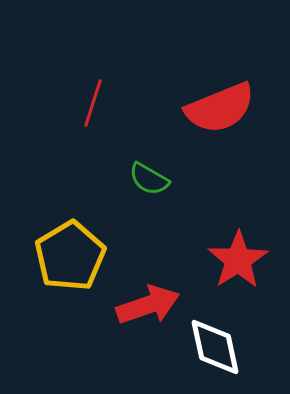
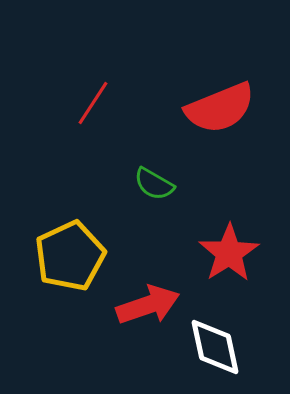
red line: rotated 15 degrees clockwise
green semicircle: moved 5 px right, 5 px down
yellow pentagon: rotated 6 degrees clockwise
red star: moved 9 px left, 7 px up
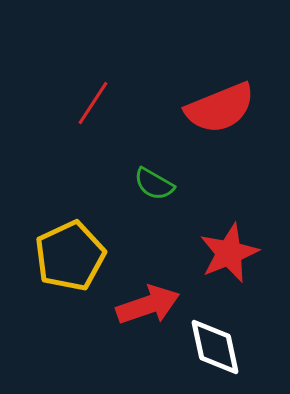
red star: rotated 10 degrees clockwise
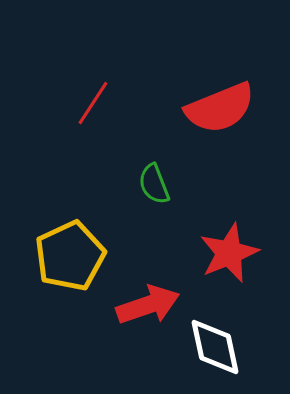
green semicircle: rotated 39 degrees clockwise
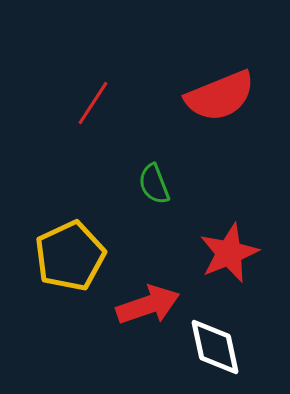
red semicircle: moved 12 px up
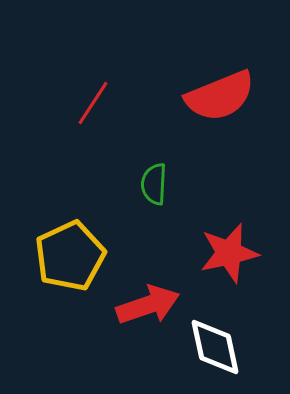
green semicircle: rotated 24 degrees clockwise
red star: rotated 10 degrees clockwise
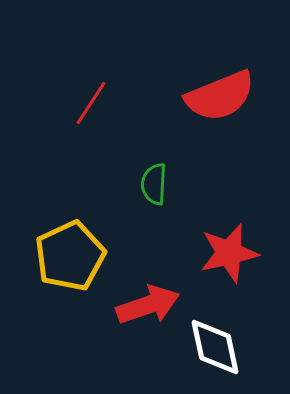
red line: moved 2 px left
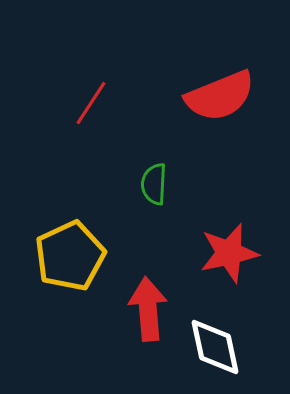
red arrow: moved 4 px down; rotated 76 degrees counterclockwise
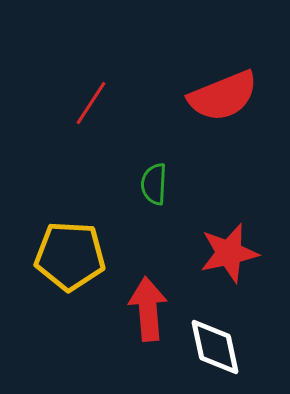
red semicircle: moved 3 px right
yellow pentagon: rotated 28 degrees clockwise
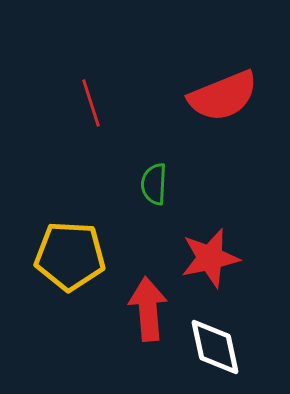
red line: rotated 51 degrees counterclockwise
red star: moved 19 px left, 5 px down
